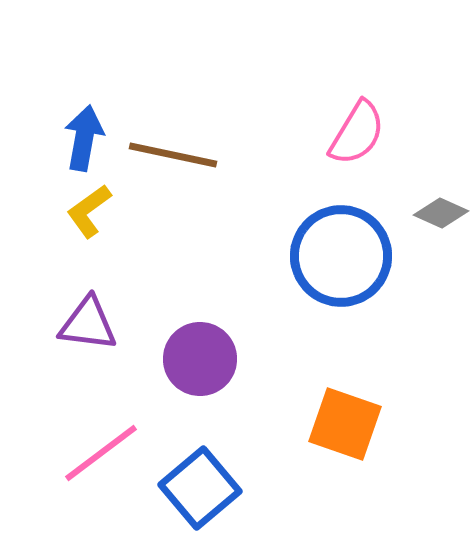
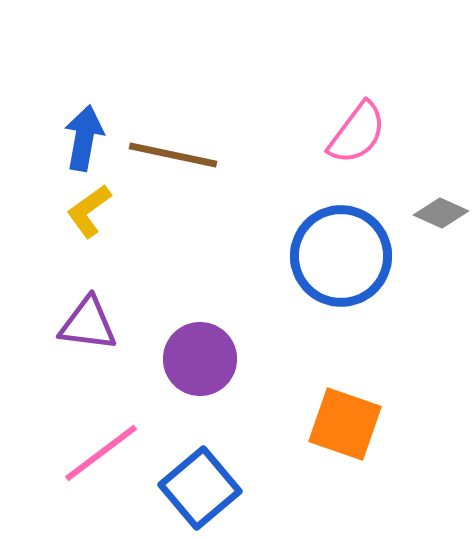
pink semicircle: rotated 6 degrees clockwise
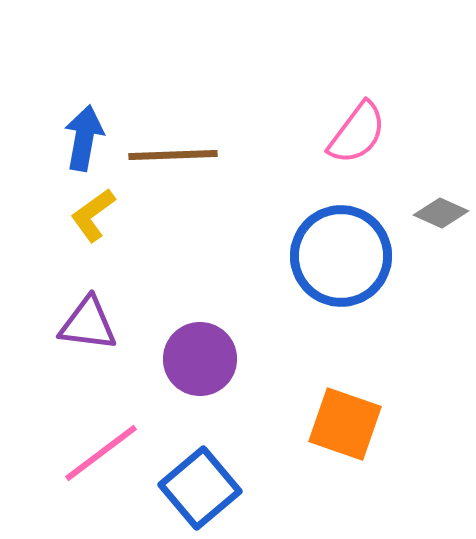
brown line: rotated 14 degrees counterclockwise
yellow L-shape: moved 4 px right, 4 px down
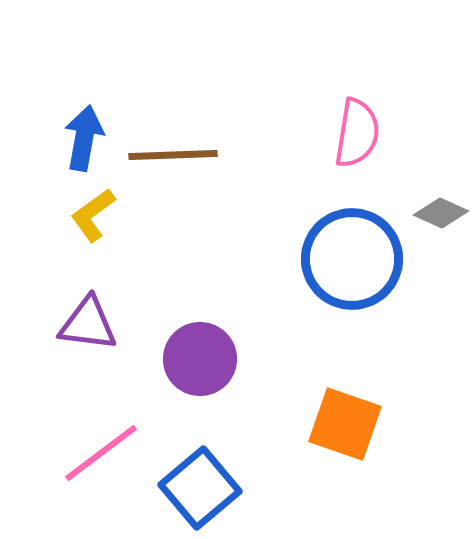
pink semicircle: rotated 28 degrees counterclockwise
blue circle: moved 11 px right, 3 px down
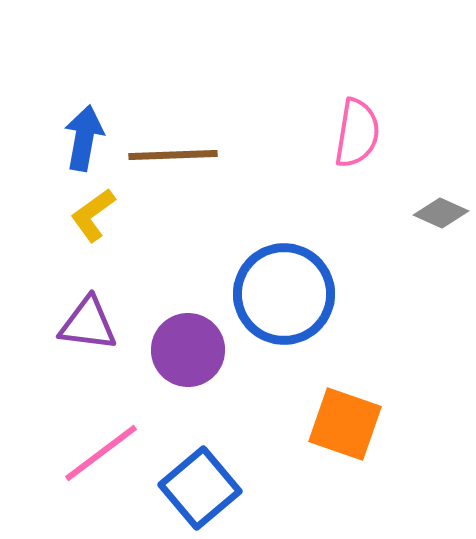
blue circle: moved 68 px left, 35 px down
purple circle: moved 12 px left, 9 px up
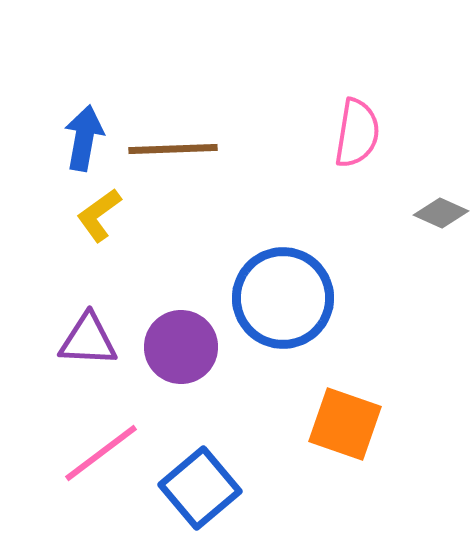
brown line: moved 6 px up
yellow L-shape: moved 6 px right
blue circle: moved 1 px left, 4 px down
purple triangle: moved 16 px down; rotated 4 degrees counterclockwise
purple circle: moved 7 px left, 3 px up
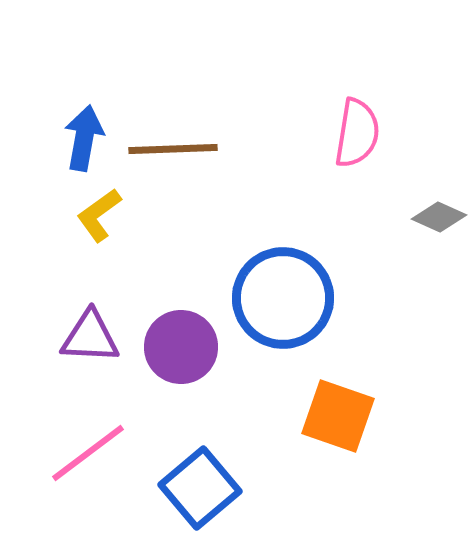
gray diamond: moved 2 px left, 4 px down
purple triangle: moved 2 px right, 3 px up
orange square: moved 7 px left, 8 px up
pink line: moved 13 px left
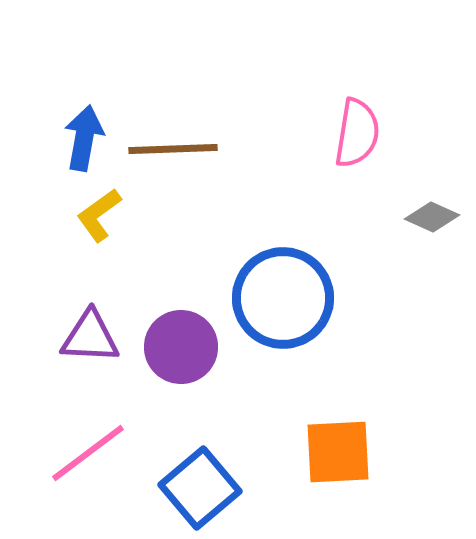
gray diamond: moved 7 px left
orange square: moved 36 px down; rotated 22 degrees counterclockwise
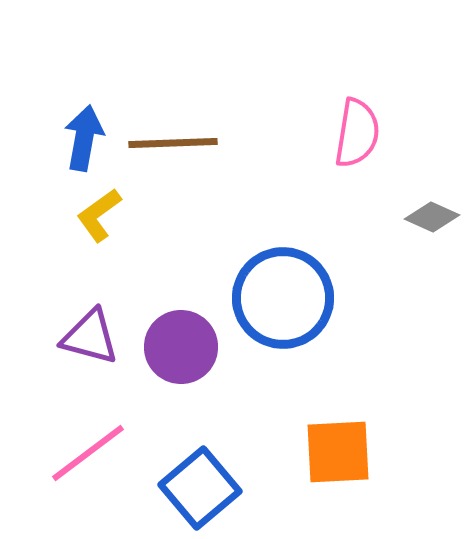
brown line: moved 6 px up
purple triangle: rotated 12 degrees clockwise
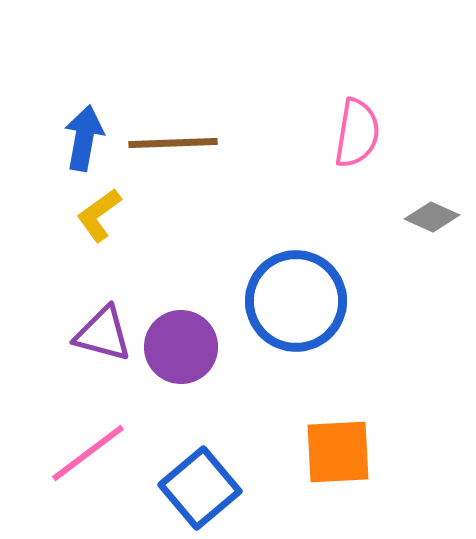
blue circle: moved 13 px right, 3 px down
purple triangle: moved 13 px right, 3 px up
